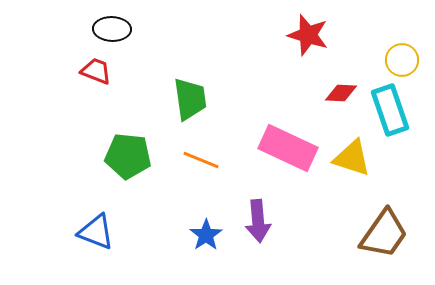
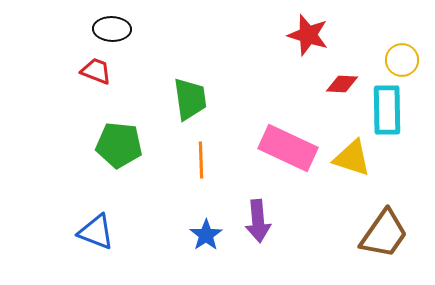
red diamond: moved 1 px right, 9 px up
cyan rectangle: moved 3 px left; rotated 18 degrees clockwise
green pentagon: moved 9 px left, 11 px up
orange line: rotated 66 degrees clockwise
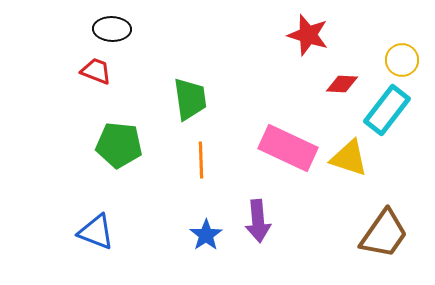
cyan rectangle: rotated 39 degrees clockwise
yellow triangle: moved 3 px left
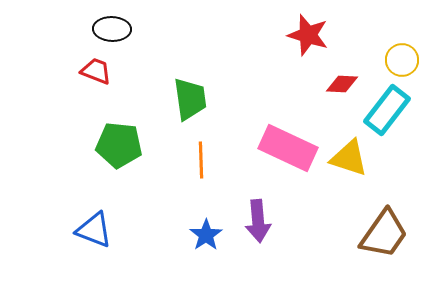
blue triangle: moved 2 px left, 2 px up
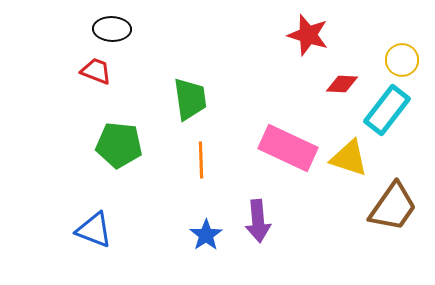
brown trapezoid: moved 9 px right, 27 px up
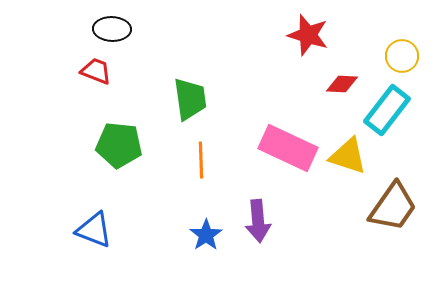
yellow circle: moved 4 px up
yellow triangle: moved 1 px left, 2 px up
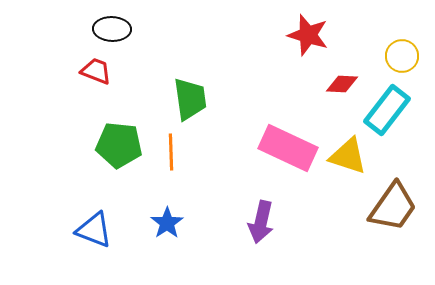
orange line: moved 30 px left, 8 px up
purple arrow: moved 3 px right, 1 px down; rotated 18 degrees clockwise
blue star: moved 39 px left, 12 px up
